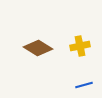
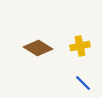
blue line: moved 1 px left, 2 px up; rotated 60 degrees clockwise
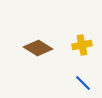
yellow cross: moved 2 px right, 1 px up
